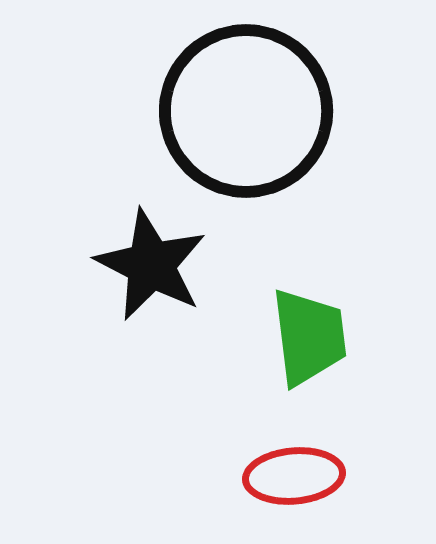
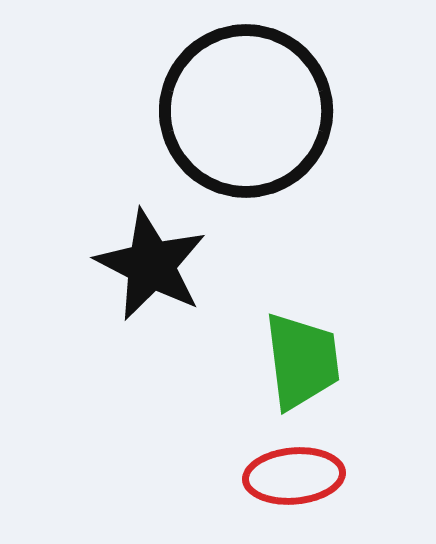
green trapezoid: moved 7 px left, 24 px down
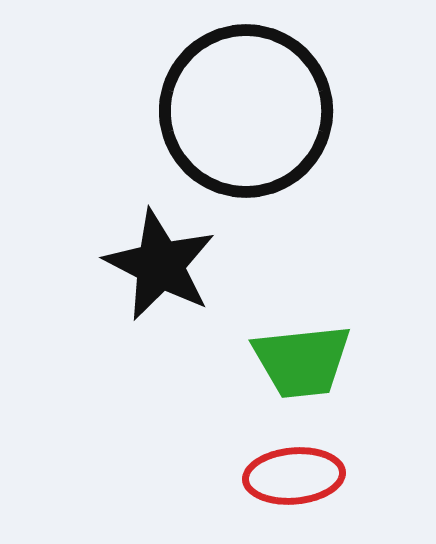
black star: moved 9 px right
green trapezoid: rotated 91 degrees clockwise
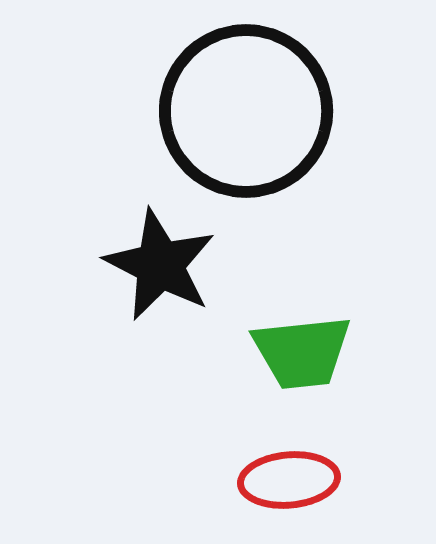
green trapezoid: moved 9 px up
red ellipse: moved 5 px left, 4 px down
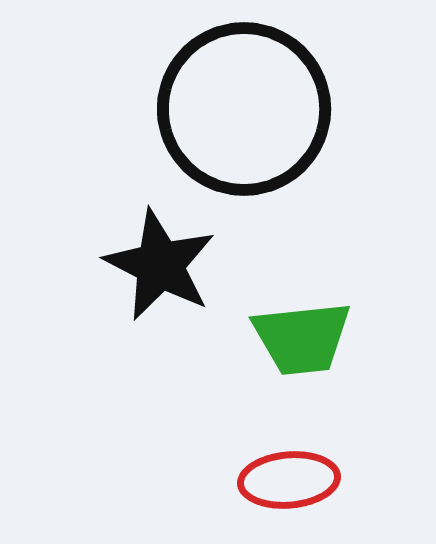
black circle: moved 2 px left, 2 px up
green trapezoid: moved 14 px up
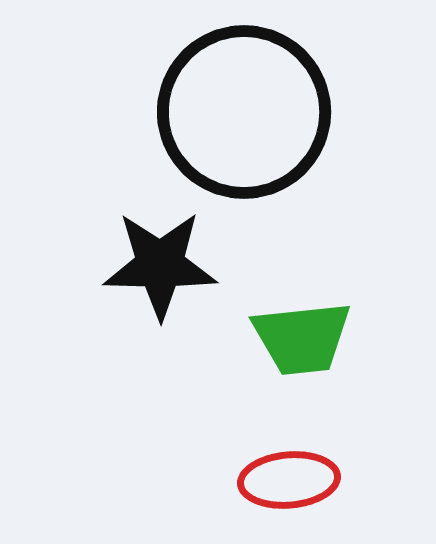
black circle: moved 3 px down
black star: rotated 26 degrees counterclockwise
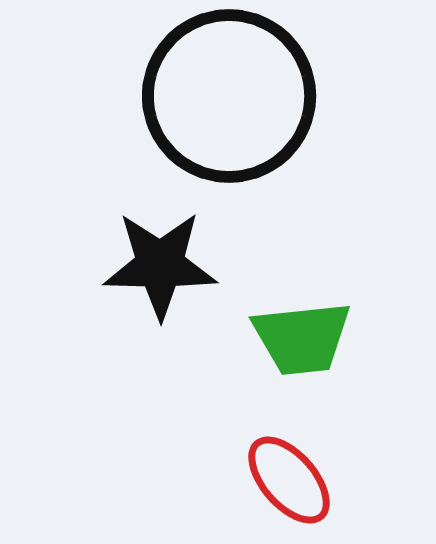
black circle: moved 15 px left, 16 px up
red ellipse: rotated 54 degrees clockwise
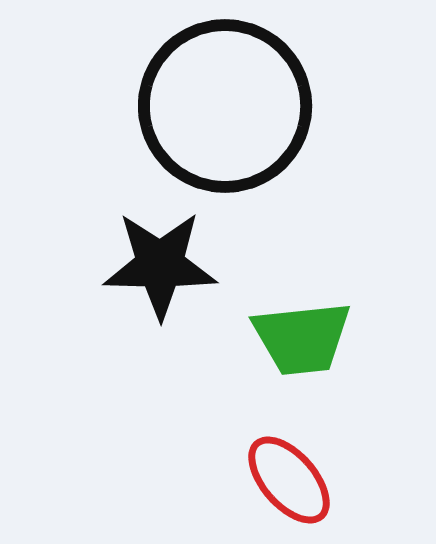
black circle: moved 4 px left, 10 px down
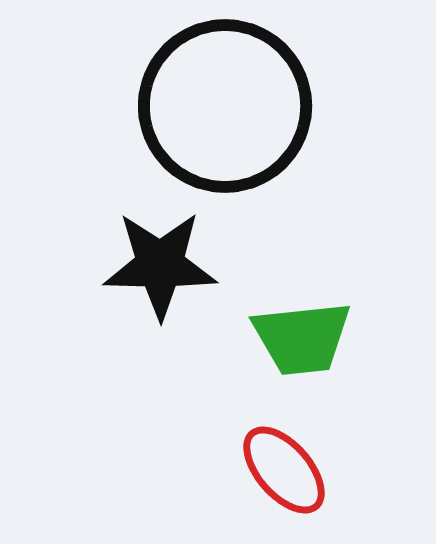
red ellipse: moved 5 px left, 10 px up
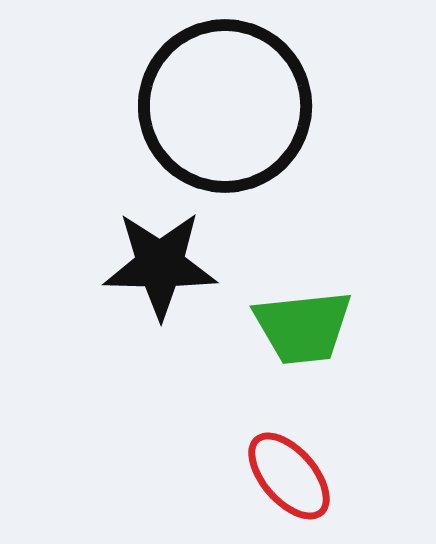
green trapezoid: moved 1 px right, 11 px up
red ellipse: moved 5 px right, 6 px down
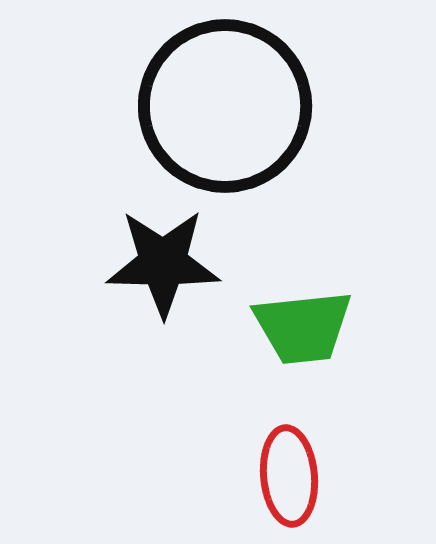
black star: moved 3 px right, 2 px up
red ellipse: rotated 36 degrees clockwise
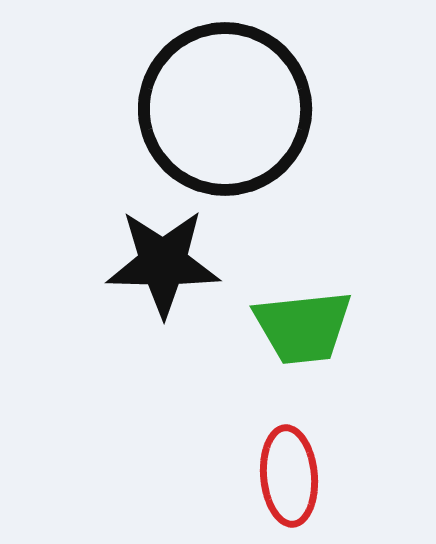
black circle: moved 3 px down
